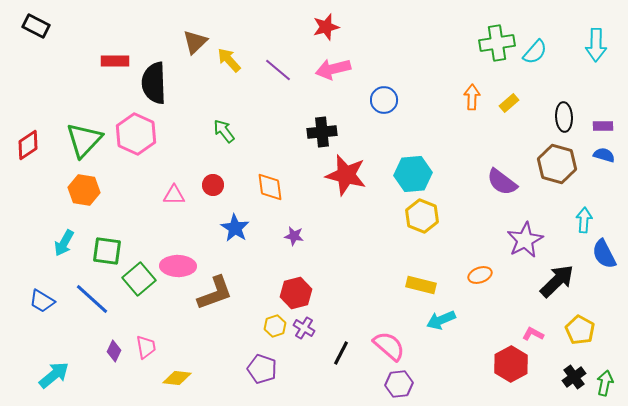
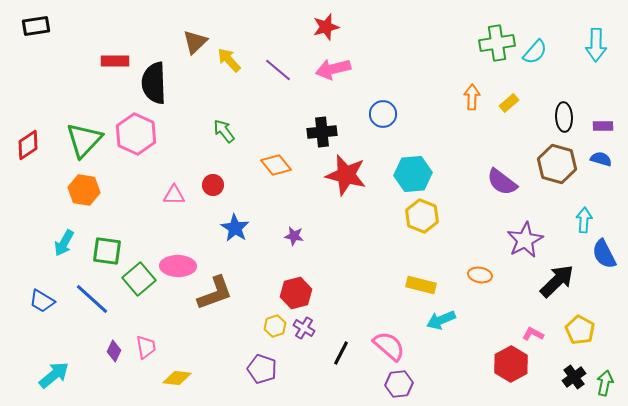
black rectangle at (36, 26): rotated 36 degrees counterclockwise
blue circle at (384, 100): moved 1 px left, 14 px down
blue semicircle at (604, 155): moved 3 px left, 4 px down
orange diamond at (270, 187): moved 6 px right, 22 px up; rotated 32 degrees counterclockwise
orange ellipse at (480, 275): rotated 30 degrees clockwise
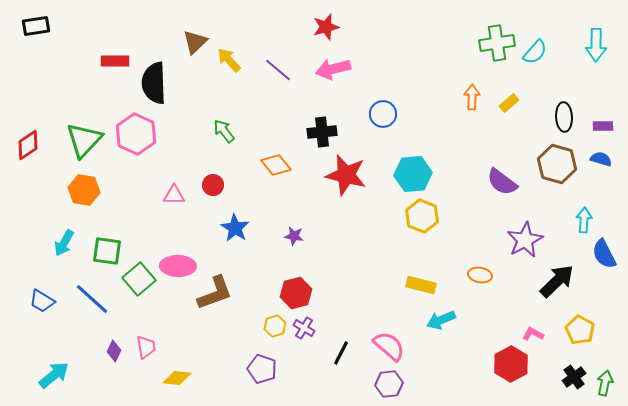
purple hexagon at (399, 384): moved 10 px left
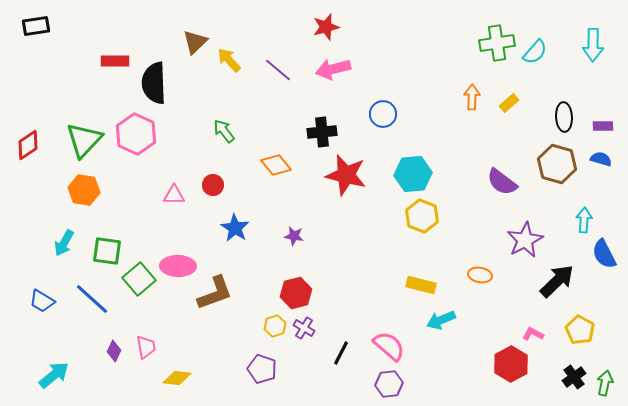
cyan arrow at (596, 45): moved 3 px left
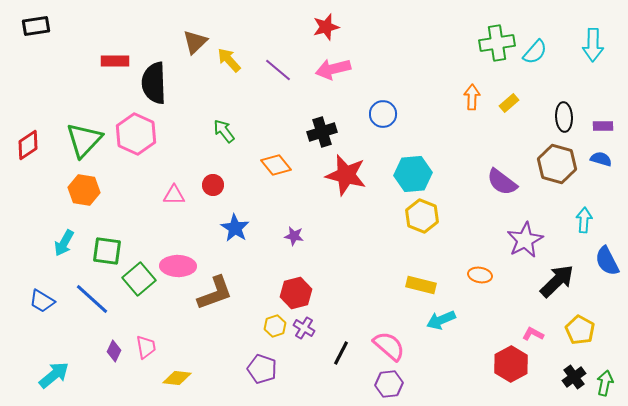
black cross at (322, 132): rotated 12 degrees counterclockwise
blue semicircle at (604, 254): moved 3 px right, 7 px down
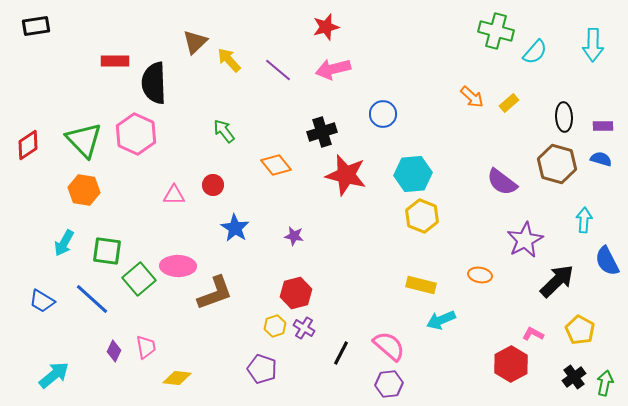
green cross at (497, 43): moved 1 px left, 12 px up; rotated 24 degrees clockwise
orange arrow at (472, 97): rotated 130 degrees clockwise
green triangle at (84, 140): rotated 27 degrees counterclockwise
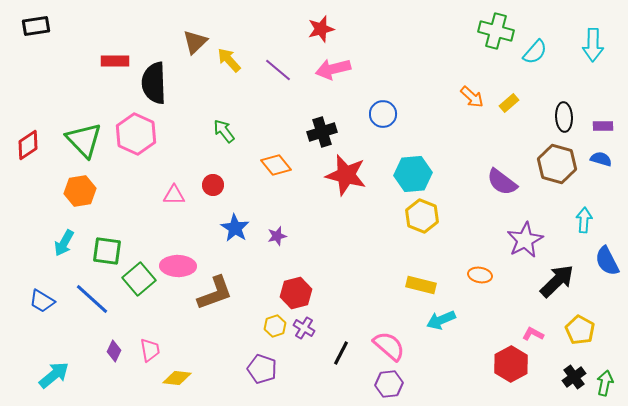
red star at (326, 27): moved 5 px left, 2 px down
orange hexagon at (84, 190): moved 4 px left, 1 px down; rotated 20 degrees counterclockwise
purple star at (294, 236): moved 17 px left; rotated 24 degrees counterclockwise
pink trapezoid at (146, 347): moved 4 px right, 3 px down
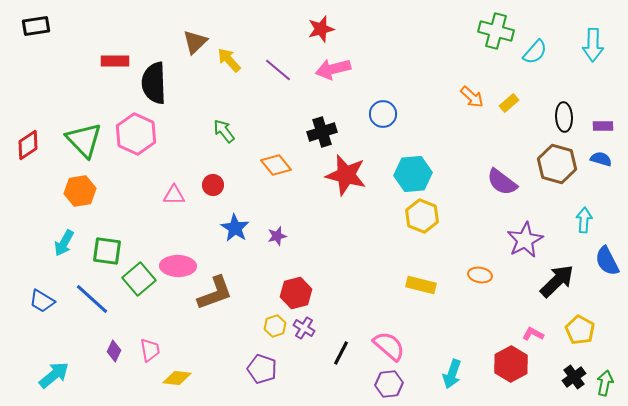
cyan arrow at (441, 320): moved 11 px right, 54 px down; rotated 48 degrees counterclockwise
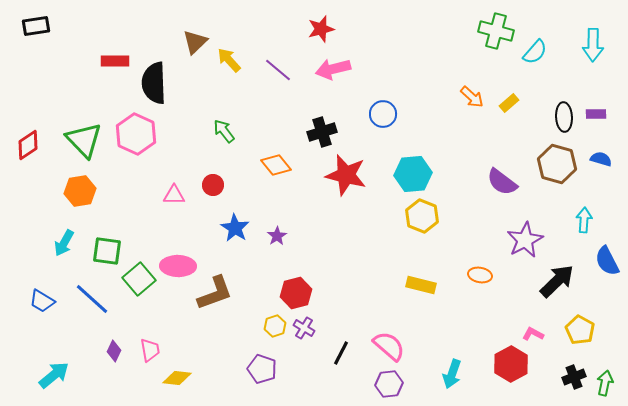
purple rectangle at (603, 126): moved 7 px left, 12 px up
purple star at (277, 236): rotated 18 degrees counterclockwise
black cross at (574, 377): rotated 15 degrees clockwise
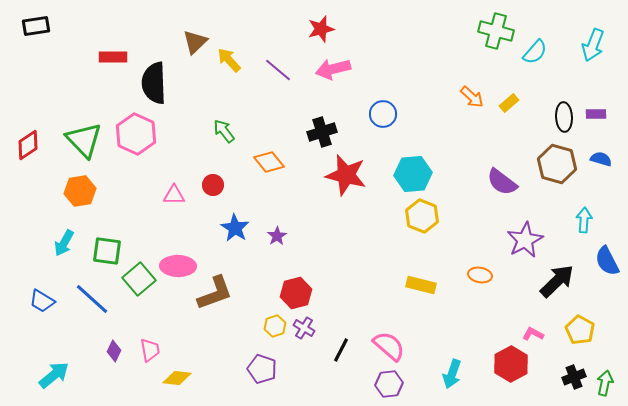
cyan arrow at (593, 45): rotated 20 degrees clockwise
red rectangle at (115, 61): moved 2 px left, 4 px up
orange diamond at (276, 165): moved 7 px left, 3 px up
black line at (341, 353): moved 3 px up
